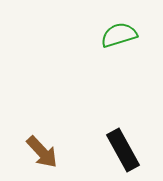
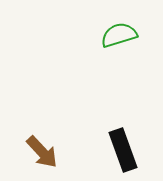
black rectangle: rotated 9 degrees clockwise
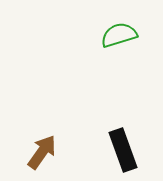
brown arrow: rotated 102 degrees counterclockwise
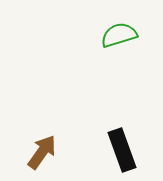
black rectangle: moved 1 px left
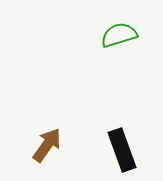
brown arrow: moved 5 px right, 7 px up
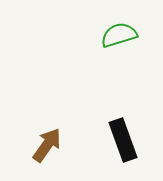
black rectangle: moved 1 px right, 10 px up
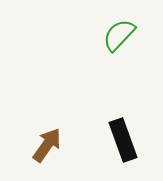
green semicircle: rotated 30 degrees counterclockwise
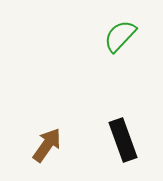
green semicircle: moved 1 px right, 1 px down
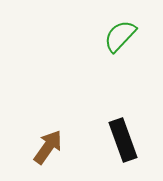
brown arrow: moved 1 px right, 2 px down
